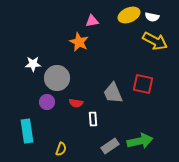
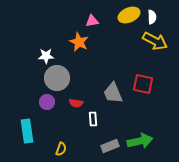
white semicircle: rotated 104 degrees counterclockwise
white star: moved 13 px right, 8 px up
gray rectangle: rotated 12 degrees clockwise
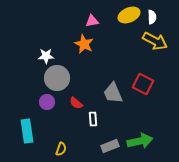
orange star: moved 5 px right, 2 px down
red square: rotated 15 degrees clockwise
red semicircle: rotated 32 degrees clockwise
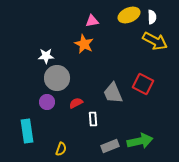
red semicircle: rotated 112 degrees clockwise
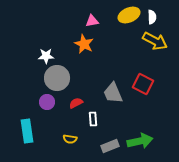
yellow semicircle: moved 9 px right, 10 px up; rotated 80 degrees clockwise
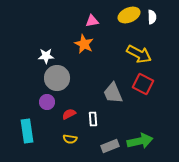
yellow arrow: moved 16 px left, 13 px down
red semicircle: moved 7 px left, 11 px down
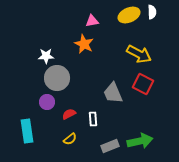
white semicircle: moved 5 px up
yellow semicircle: rotated 48 degrees counterclockwise
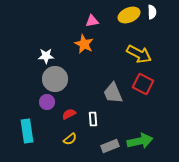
gray circle: moved 2 px left, 1 px down
